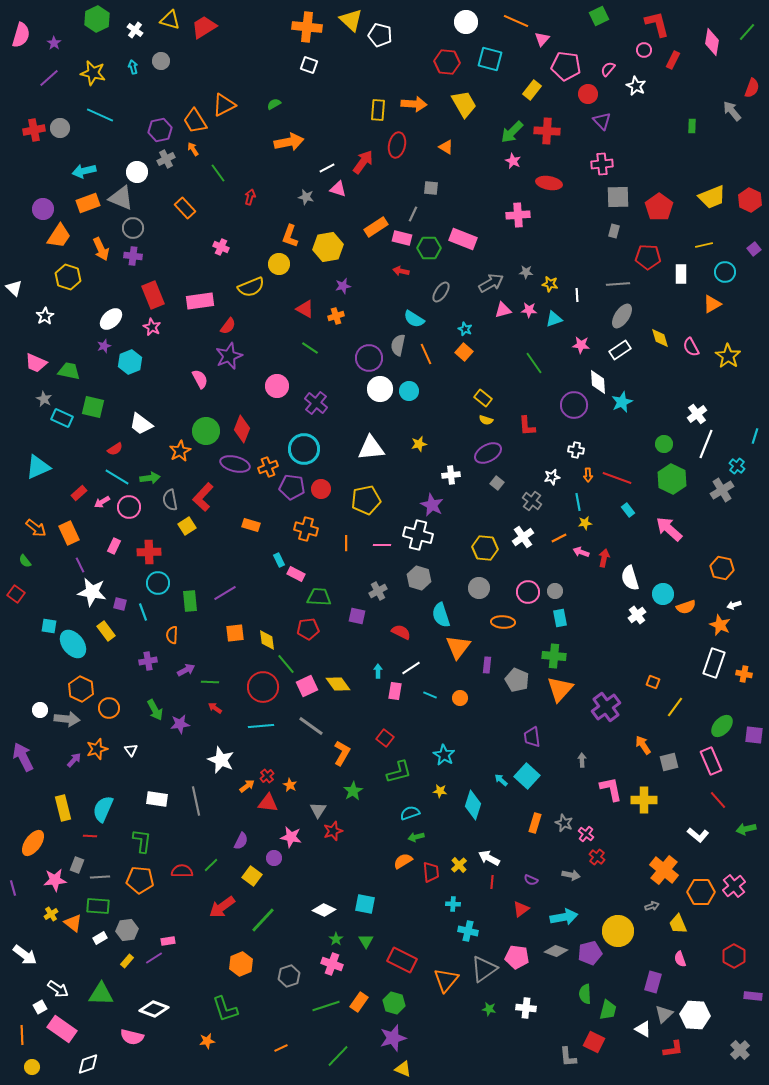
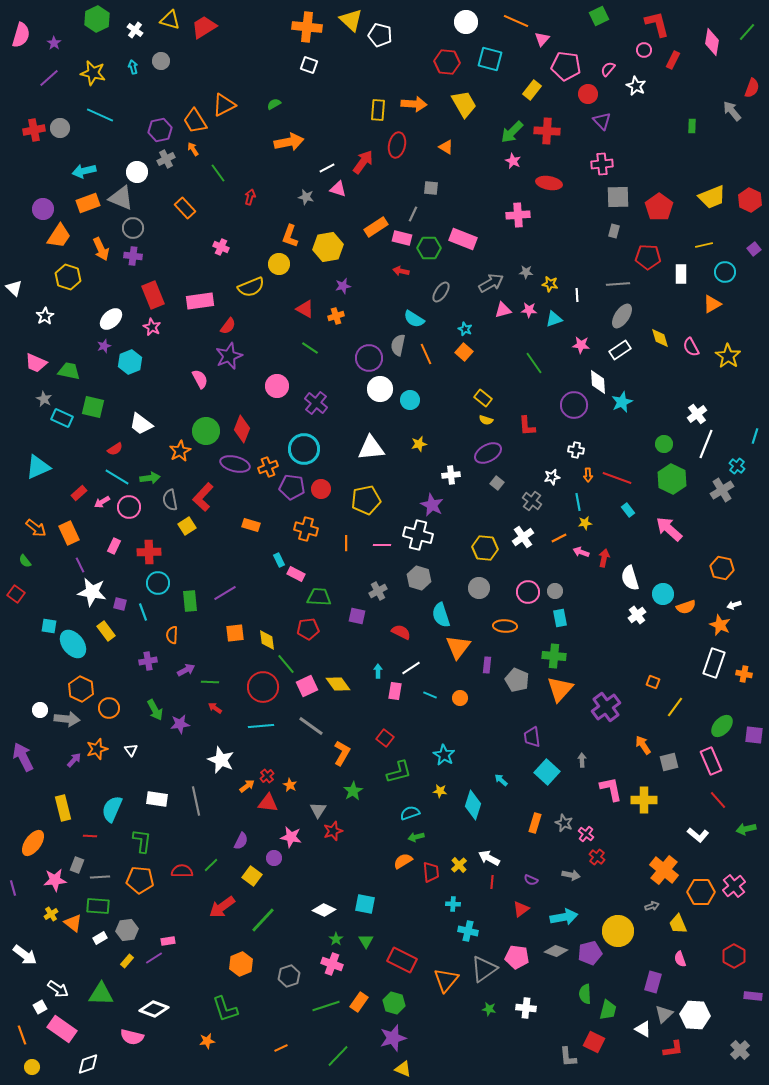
cyan circle at (409, 391): moved 1 px right, 9 px down
orange ellipse at (503, 622): moved 2 px right, 4 px down
cyan square at (527, 776): moved 20 px right, 4 px up
cyan semicircle at (103, 809): moved 9 px right
orange line at (22, 1035): rotated 18 degrees counterclockwise
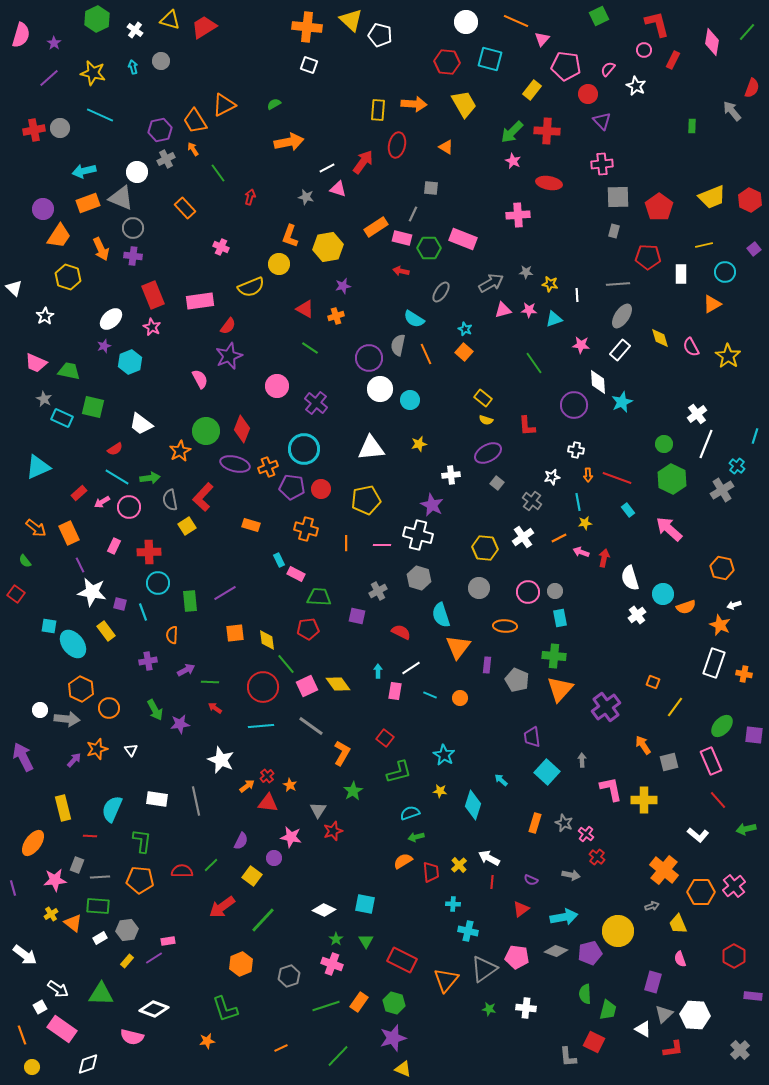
white rectangle at (620, 350): rotated 15 degrees counterclockwise
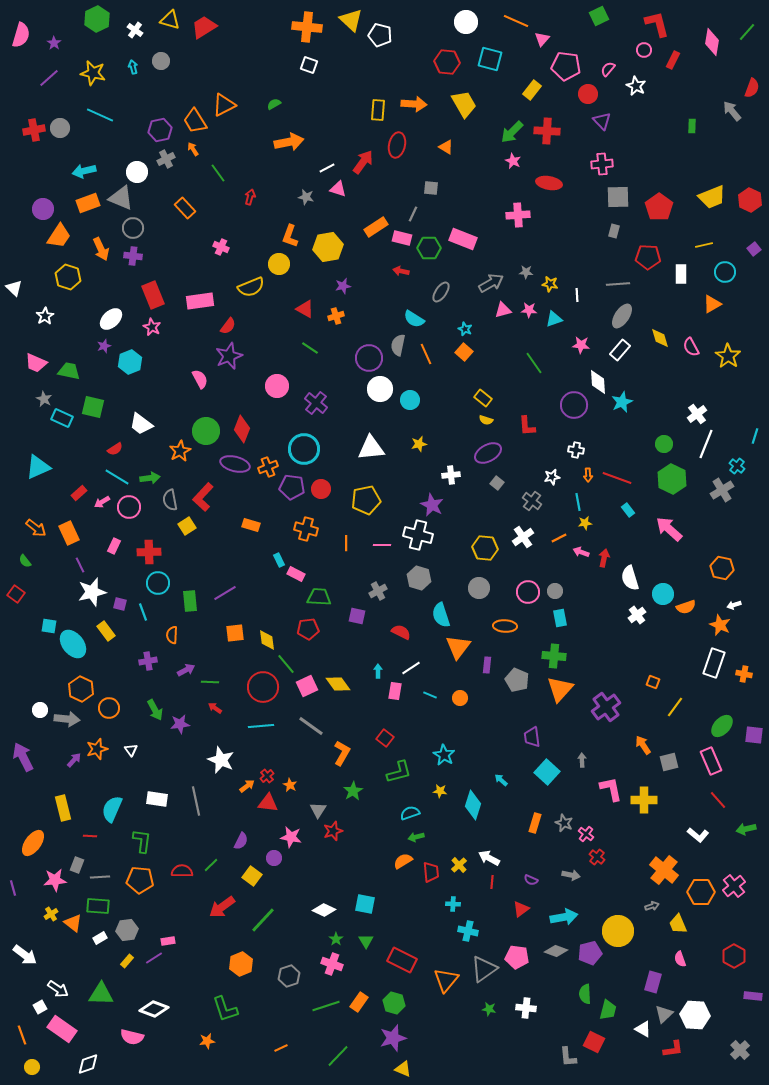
white star at (92, 592): rotated 24 degrees counterclockwise
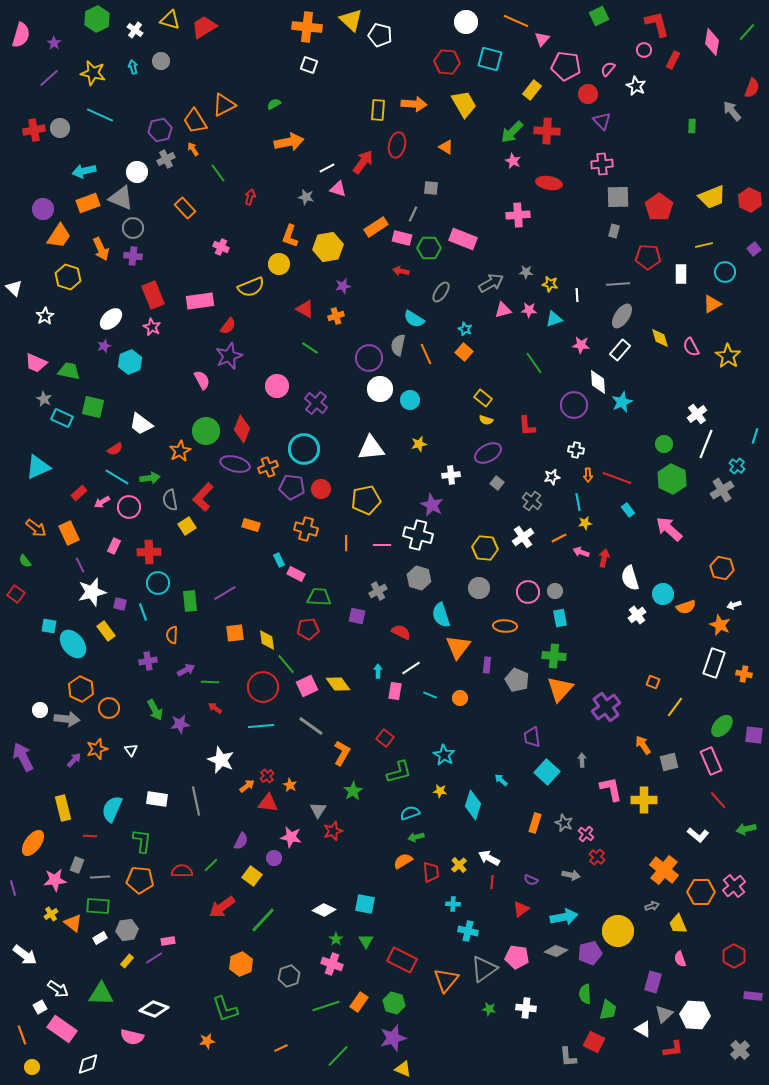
pink semicircle at (200, 379): moved 2 px right, 1 px down
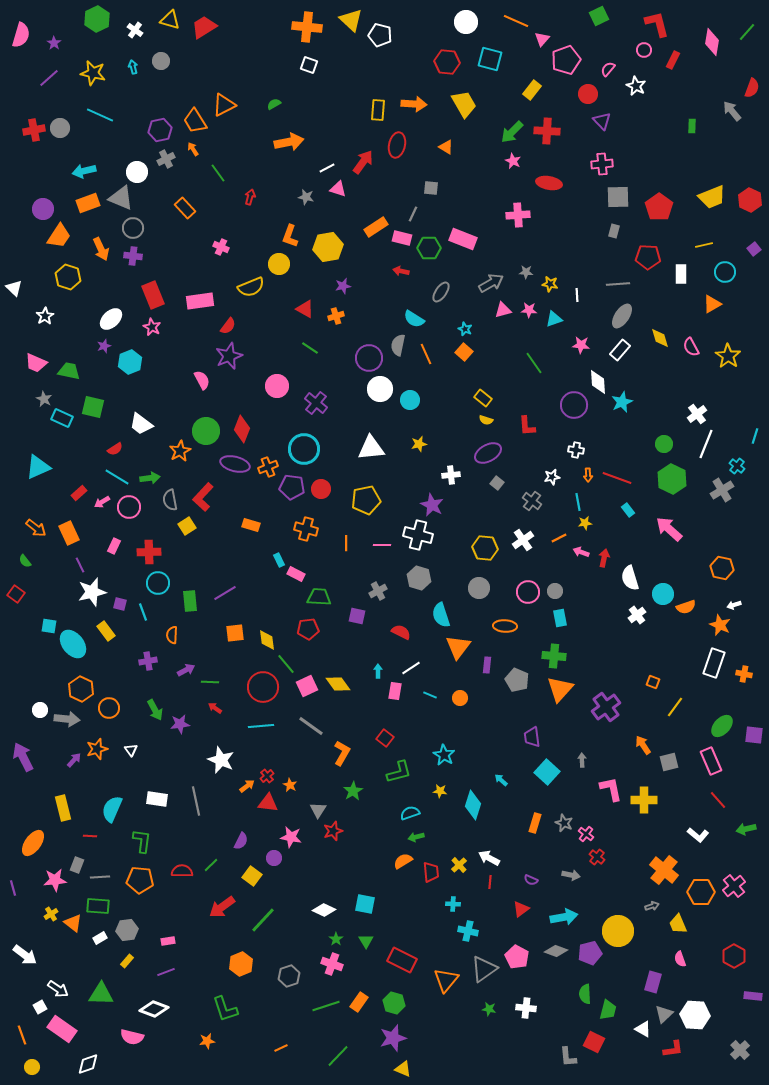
pink pentagon at (566, 66): moved 6 px up; rotated 28 degrees counterclockwise
white cross at (523, 537): moved 3 px down
red line at (492, 882): moved 2 px left
pink pentagon at (517, 957): rotated 20 degrees clockwise
purple line at (154, 958): moved 12 px right, 14 px down; rotated 12 degrees clockwise
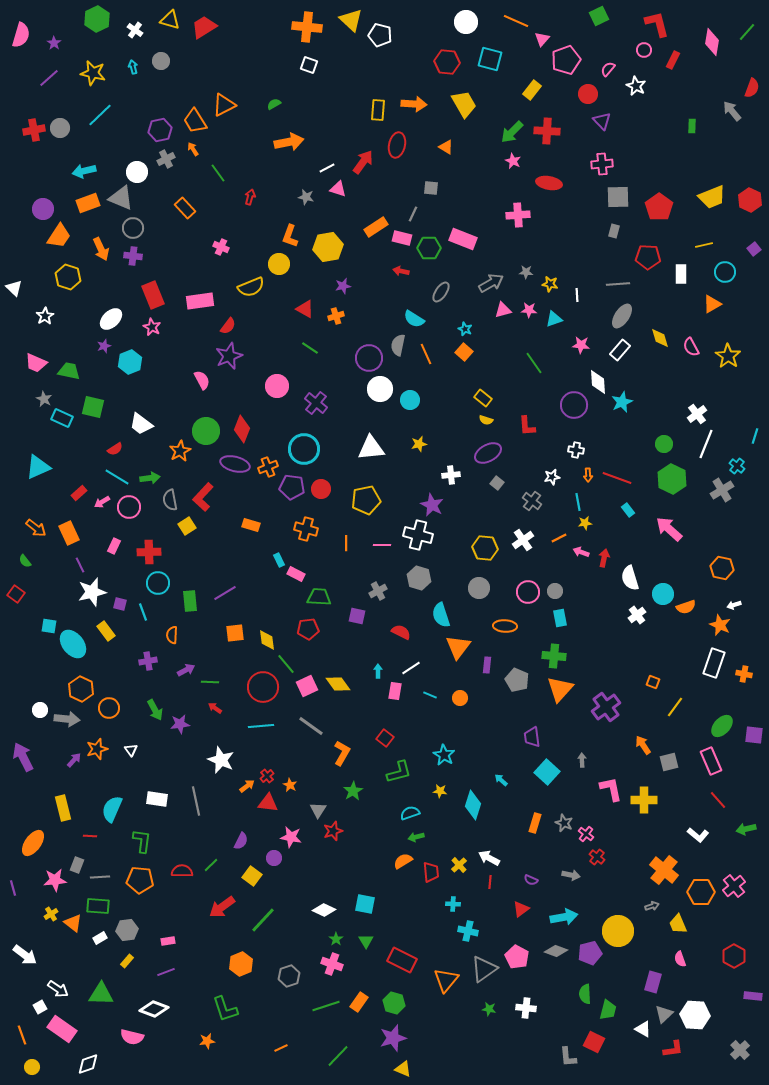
cyan line at (100, 115): rotated 68 degrees counterclockwise
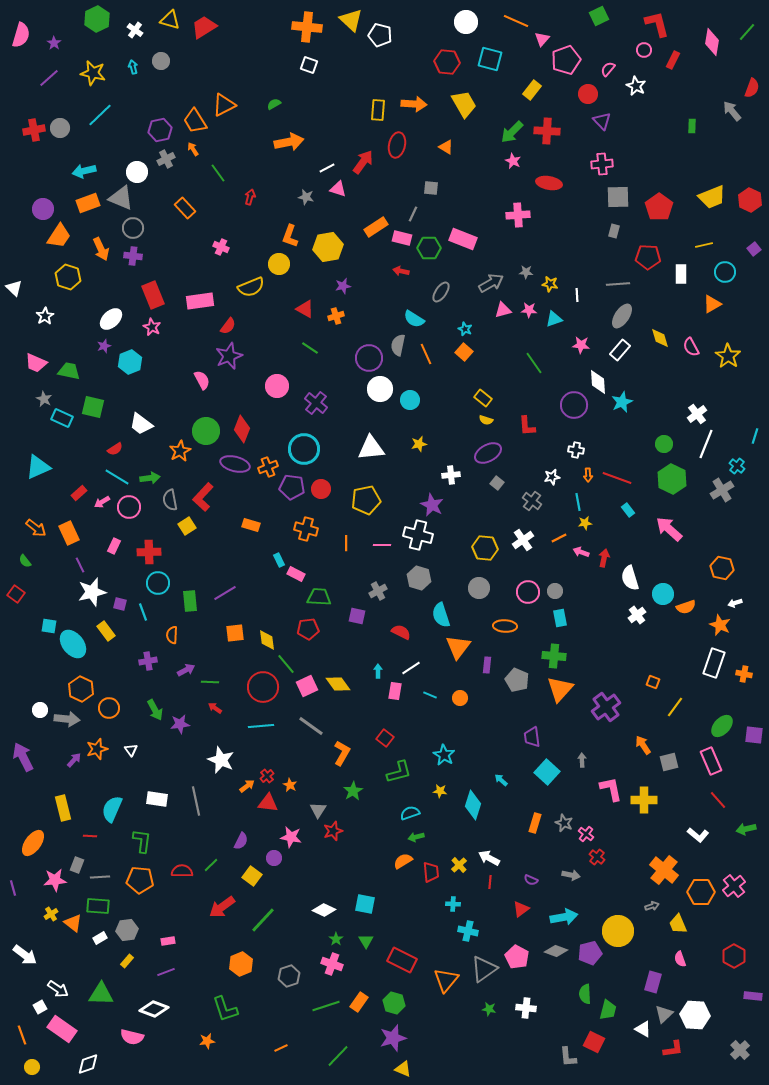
white arrow at (734, 605): moved 1 px right, 2 px up
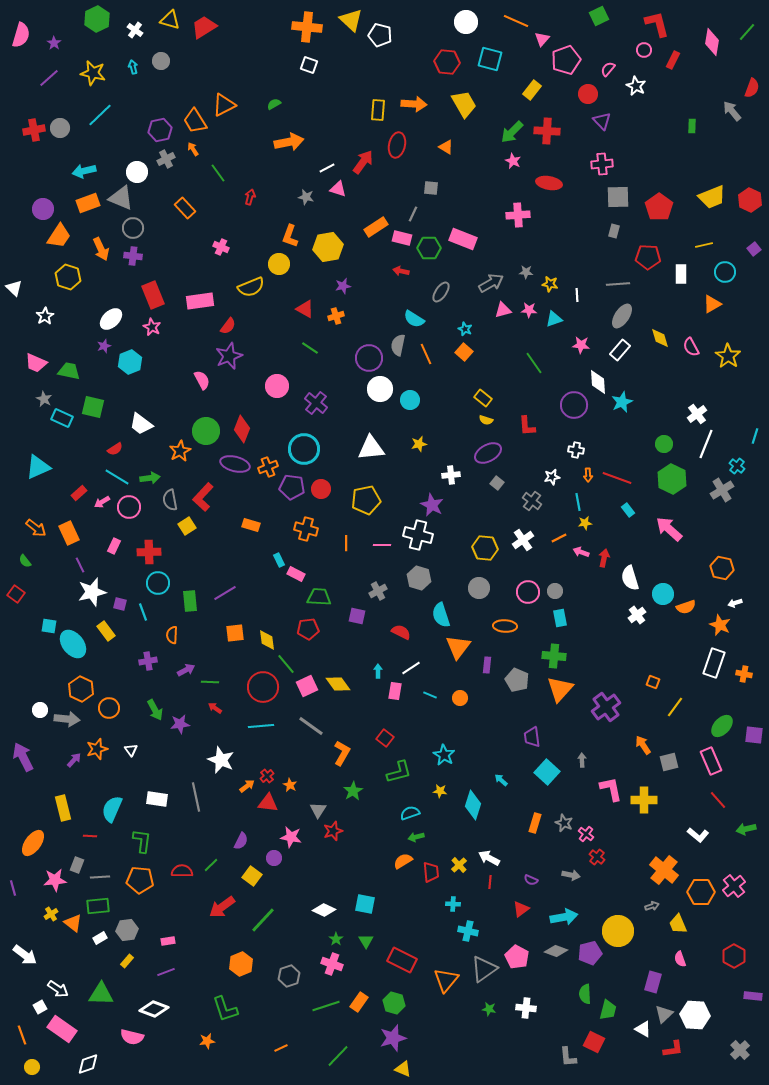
gray line at (196, 801): moved 4 px up
green rectangle at (98, 906): rotated 10 degrees counterclockwise
